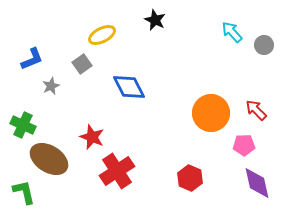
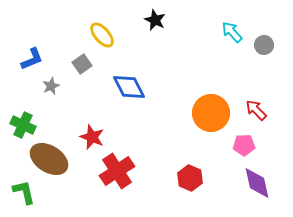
yellow ellipse: rotated 76 degrees clockwise
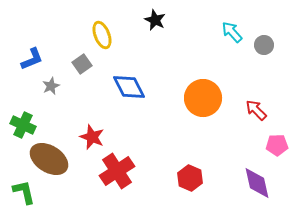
yellow ellipse: rotated 20 degrees clockwise
orange circle: moved 8 px left, 15 px up
pink pentagon: moved 33 px right
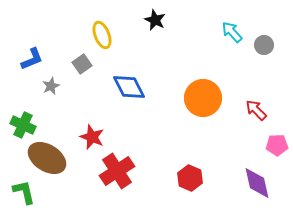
brown ellipse: moved 2 px left, 1 px up
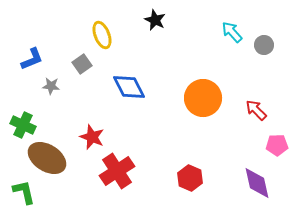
gray star: rotated 30 degrees clockwise
